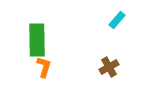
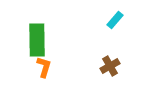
cyan rectangle: moved 2 px left
brown cross: moved 1 px right, 1 px up
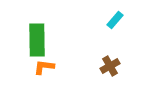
orange L-shape: rotated 100 degrees counterclockwise
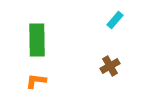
orange L-shape: moved 8 px left, 14 px down
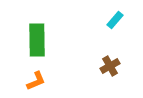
orange L-shape: rotated 150 degrees clockwise
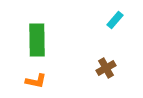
brown cross: moved 4 px left, 2 px down
orange L-shape: rotated 35 degrees clockwise
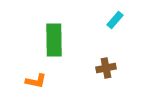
green rectangle: moved 17 px right
brown cross: rotated 18 degrees clockwise
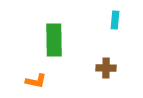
cyan rectangle: rotated 36 degrees counterclockwise
brown cross: rotated 12 degrees clockwise
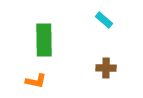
cyan rectangle: moved 11 px left; rotated 54 degrees counterclockwise
green rectangle: moved 10 px left
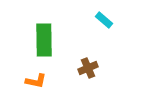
brown cross: moved 18 px left; rotated 24 degrees counterclockwise
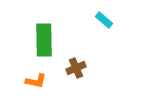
brown cross: moved 12 px left
